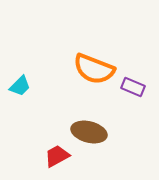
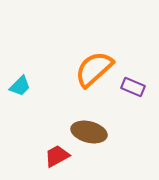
orange semicircle: rotated 117 degrees clockwise
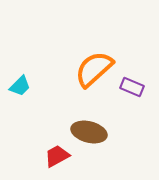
purple rectangle: moved 1 px left
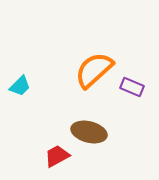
orange semicircle: moved 1 px down
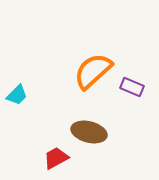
orange semicircle: moved 1 px left, 1 px down
cyan trapezoid: moved 3 px left, 9 px down
red trapezoid: moved 1 px left, 2 px down
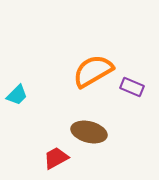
orange semicircle: rotated 12 degrees clockwise
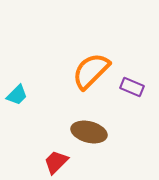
orange semicircle: moved 2 px left; rotated 15 degrees counterclockwise
red trapezoid: moved 4 px down; rotated 16 degrees counterclockwise
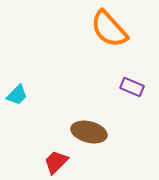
orange semicircle: moved 18 px right, 42 px up; rotated 87 degrees counterclockwise
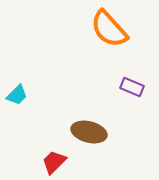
red trapezoid: moved 2 px left
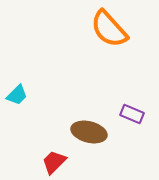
purple rectangle: moved 27 px down
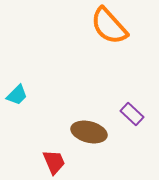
orange semicircle: moved 3 px up
purple rectangle: rotated 20 degrees clockwise
red trapezoid: rotated 112 degrees clockwise
